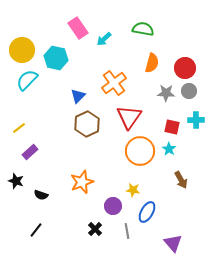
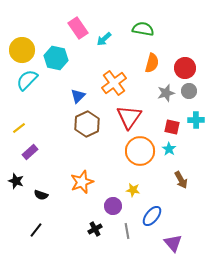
gray star: rotated 18 degrees counterclockwise
blue ellipse: moved 5 px right, 4 px down; rotated 10 degrees clockwise
black cross: rotated 16 degrees clockwise
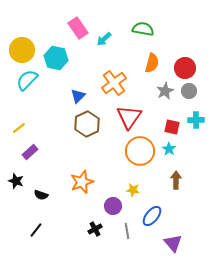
gray star: moved 1 px left, 2 px up; rotated 12 degrees counterclockwise
brown arrow: moved 5 px left; rotated 150 degrees counterclockwise
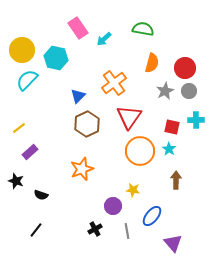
orange star: moved 13 px up
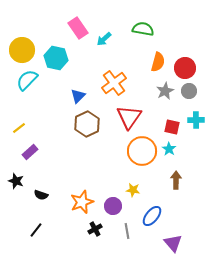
orange semicircle: moved 6 px right, 1 px up
orange circle: moved 2 px right
orange star: moved 33 px down
